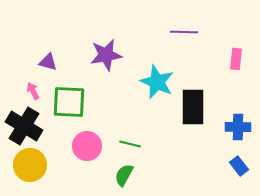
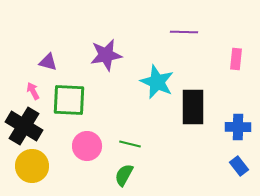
green square: moved 2 px up
yellow circle: moved 2 px right, 1 px down
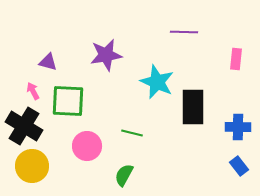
green square: moved 1 px left, 1 px down
green line: moved 2 px right, 11 px up
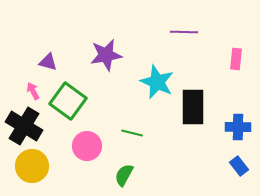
green square: rotated 33 degrees clockwise
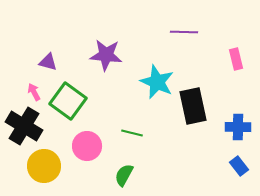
purple star: rotated 16 degrees clockwise
pink rectangle: rotated 20 degrees counterclockwise
pink arrow: moved 1 px right, 1 px down
black rectangle: moved 1 px up; rotated 12 degrees counterclockwise
yellow circle: moved 12 px right
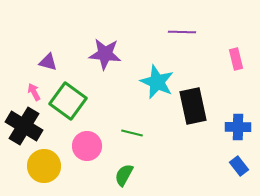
purple line: moved 2 px left
purple star: moved 1 px left, 1 px up
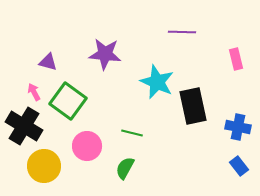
blue cross: rotated 10 degrees clockwise
green semicircle: moved 1 px right, 7 px up
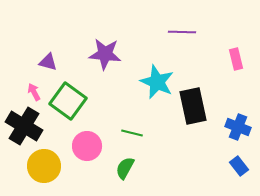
blue cross: rotated 10 degrees clockwise
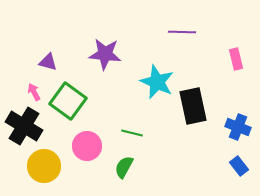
green semicircle: moved 1 px left, 1 px up
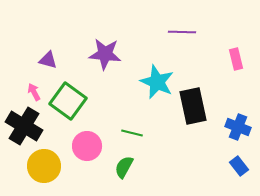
purple triangle: moved 2 px up
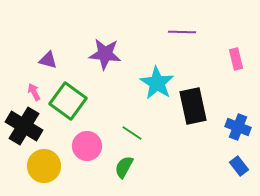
cyan star: moved 1 px down; rotated 8 degrees clockwise
green line: rotated 20 degrees clockwise
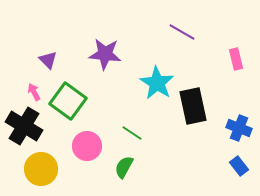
purple line: rotated 28 degrees clockwise
purple triangle: rotated 30 degrees clockwise
blue cross: moved 1 px right, 1 px down
yellow circle: moved 3 px left, 3 px down
